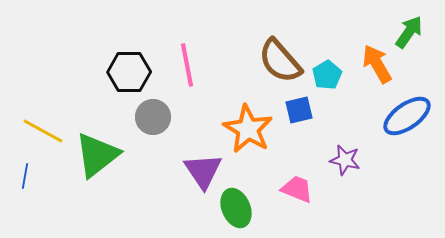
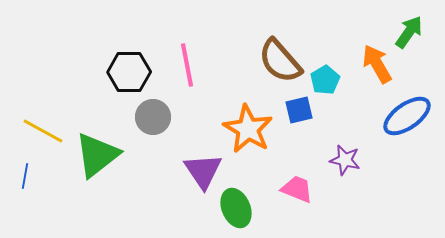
cyan pentagon: moved 2 px left, 5 px down
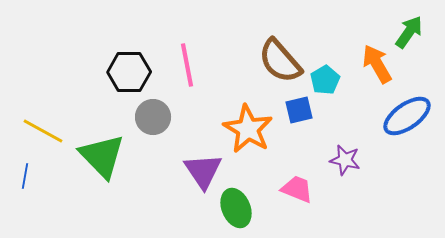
green triangle: moved 5 px right, 1 px down; rotated 36 degrees counterclockwise
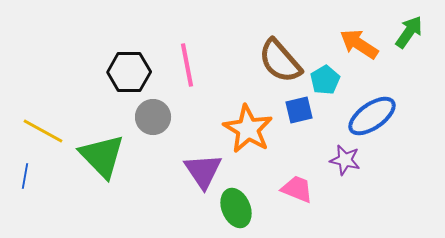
orange arrow: moved 18 px left, 20 px up; rotated 27 degrees counterclockwise
blue ellipse: moved 35 px left
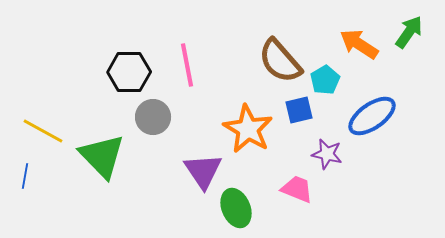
purple star: moved 18 px left, 6 px up
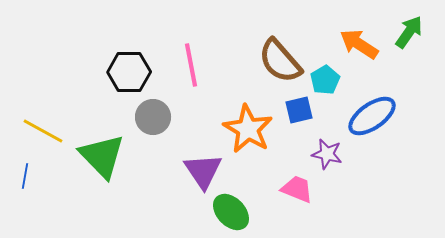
pink line: moved 4 px right
green ellipse: moved 5 px left, 4 px down; rotated 21 degrees counterclockwise
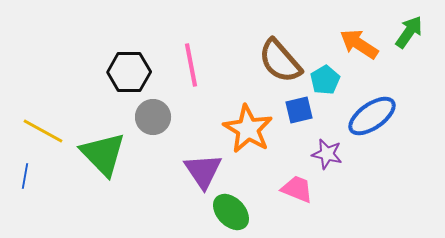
green triangle: moved 1 px right, 2 px up
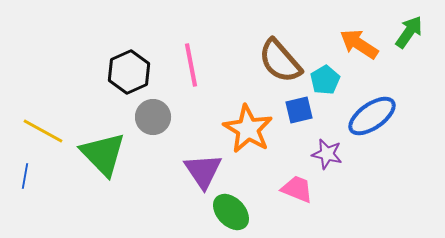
black hexagon: rotated 24 degrees counterclockwise
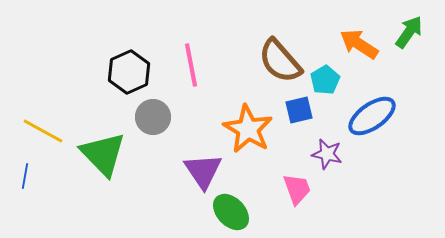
pink trapezoid: rotated 48 degrees clockwise
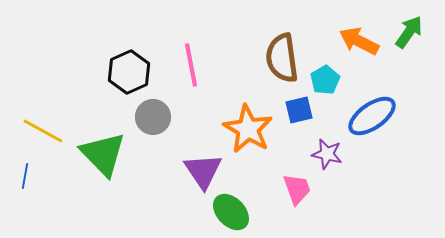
orange arrow: moved 3 px up; rotated 6 degrees counterclockwise
brown semicircle: moved 2 px right, 3 px up; rotated 33 degrees clockwise
